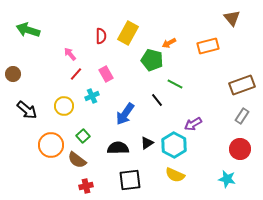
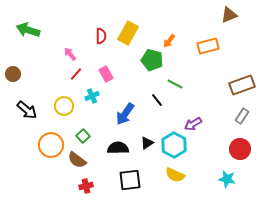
brown triangle: moved 3 px left, 3 px up; rotated 48 degrees clockwise
orange arrow: moved 2 px up; rotated 24 degrees counterclockwise
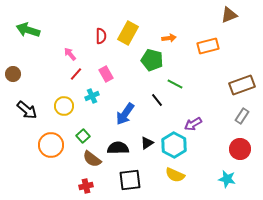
orange arrow: moved 3 px up; rotated 136 degrees counterclockwise
brown semicircle: moved 15 px right, 1 px up
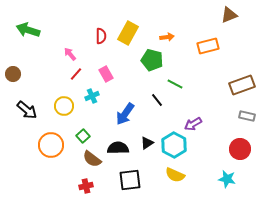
orange arrow: moved 2 px left, 1 px up
gray rectangle: moved 5 px right; rotated 70 degrees clockwise
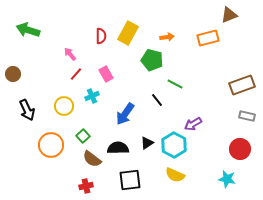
orange rectangle: moved 8 px up
black arrow: rotated 25 degrees clockwise
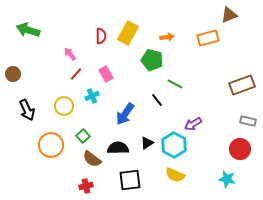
gray rectangle: moved 1 px right, 5 px down
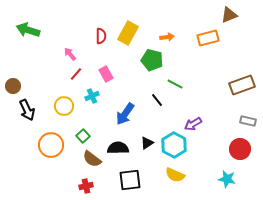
brown circle: moved 12 px down
